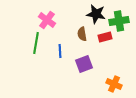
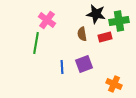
blue line: moved 2 px right, 16 px down
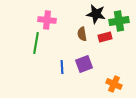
pink cross: rotated 30 degrees counterclockwise
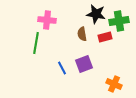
blue line: moved 1 px down; rotated 24 degrees counterclockwise
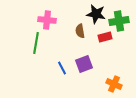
brown semicircle: moved 2 px left, 3 px up
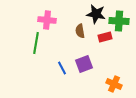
green cross: rotated 12 degrees clockwise
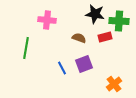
black star: moved 1 px left
brown semicircle: moved 1 px left, 7 px down; rotated 120 degrees clockwise
green line: moved 10 px left, 5 px down
orange cross: rotated 28 degrees clockwise
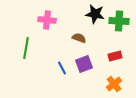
red rectangle: moved 10 px right, 19 px down
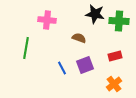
purple square: moved 1 px right, 1 px down
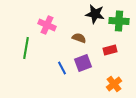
pink cross: moved 5 px down; rotated 18 degrees clockwise
red rectangle: moved 5 px left, 6 px up
purple square: moved 2 px left, 2 px up
